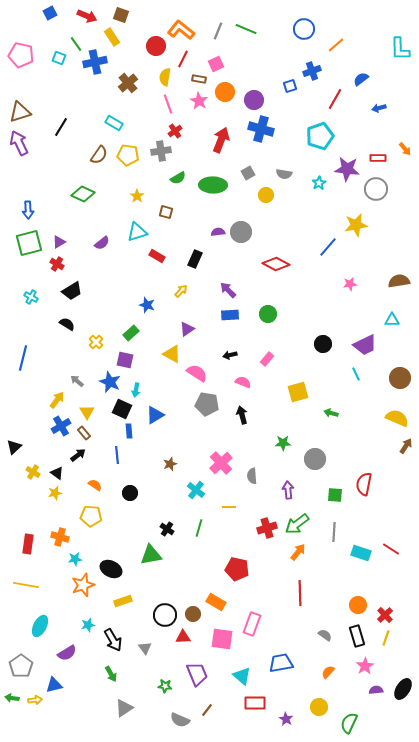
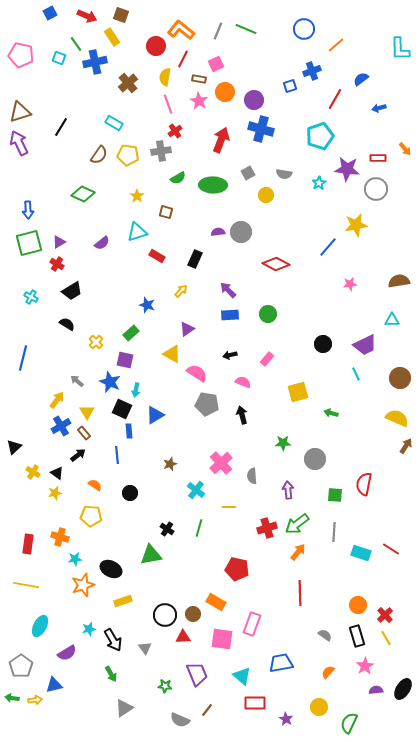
cyan star at (88, 625): moved 1 px right, 4 px down
yellow line at (386, 638): rotated 49 degrees counterclockwise
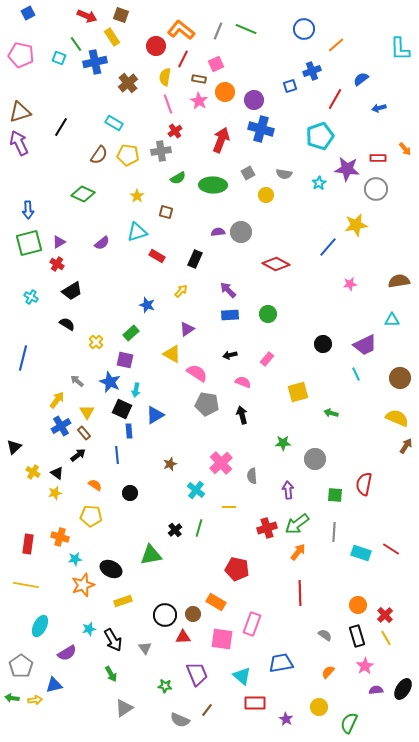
blue square at (50, 13): moved 22 px left
black cross at (167, 529): moved 8 px right, 1 px down; rotated 16 degrees clockwise
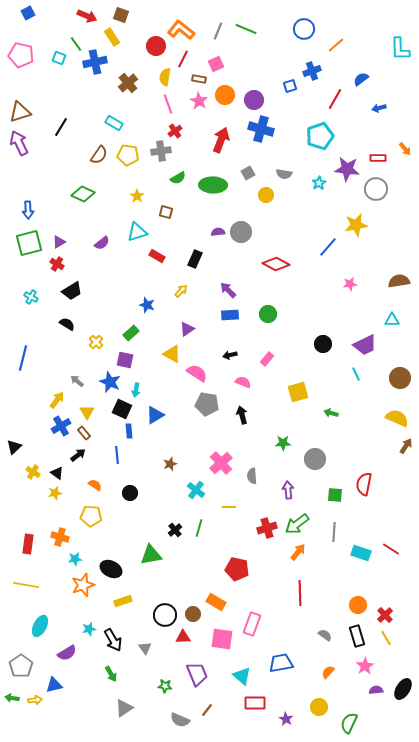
orange circle at (225, 92): moved 3 px down
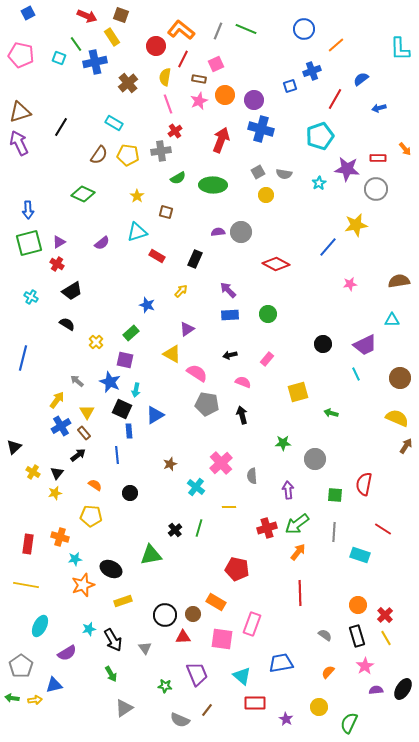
pink star at (199, 101): rotated 18 degrees clockwise
gray square at (248, 173): moved 10 px right, 1 px up
black triangle at (57, 473): rotated 32 degrees clockwise
cyan cross at (196, 490): moved 3 px up
red line at (391, 549): moved 8 px left, 20 px up
cyan rectangle at (361, 553): moved 1 px left, 2 px down
